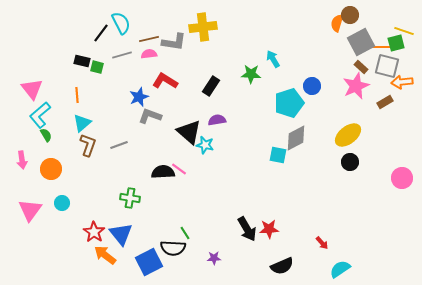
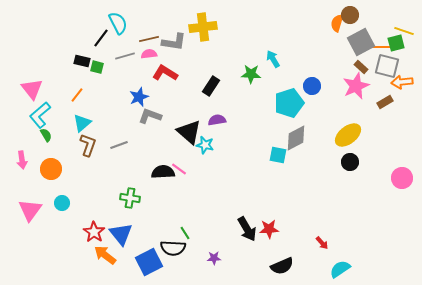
cyan semicircle at (121, 23): moved 3 px left
black line at (101, 33): moved 5 px down
gray line at (122, 55): moved 3 px right, 1 px down
red L-shape at (165, 81): moved 8 px up
orange line at (77, 95): rotated 42 degrees clockwise
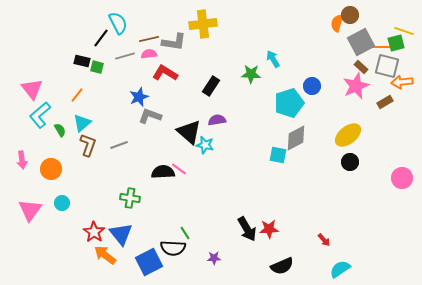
yellow cross at (203, 27): moved 3 px up
green semicircle at (46, 135): moved 14 px right, 5 px up
red arrow at (322, 243): moved 2 px right, 3 px up
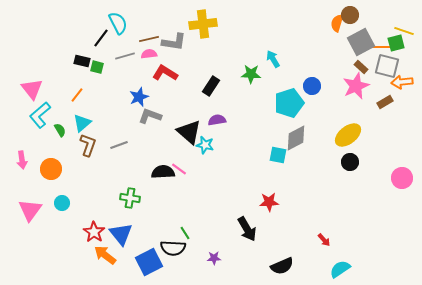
red star at (269, 229): moved 27 px up
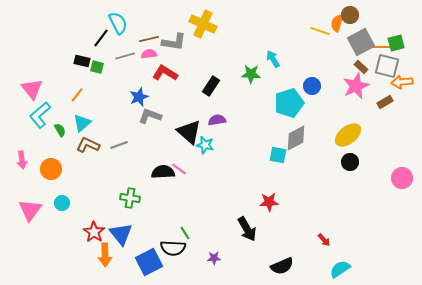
yellow cross at (203, 24): rotated 32 degrees clockwise
yellow line at (404, 31): moved 84 px left
brown L-shape at (88, 145): rotated 85 degrees counterclockwise
orange arrow at (105, 255): rotated 130 degrees counterclockwise
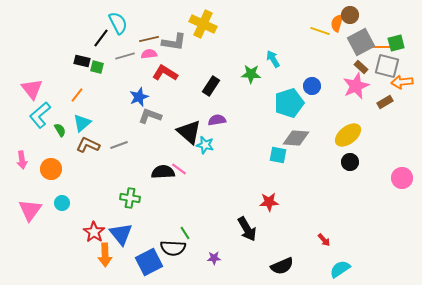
gray diamond at (296, 138): rotated 32 degrees clockwise
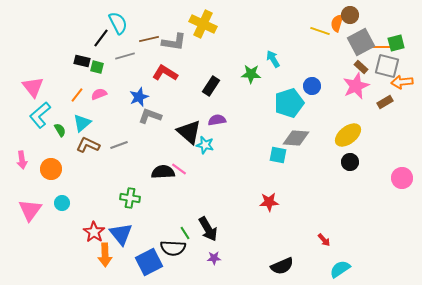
pink semicircle at (149, 54): moved 50 px left, 40 px down; rotated 14 degrees counterclockwise
pink triangle at (32, 89): moved 1 px right, 2 px up
black arrow at (247, 229): moved 39 px left
